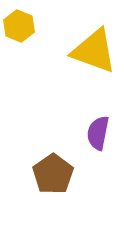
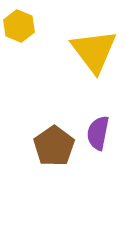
yellow triangle: rotated 33 degrees clockwise
brown pentagon: moved 1 px right, 28 px up
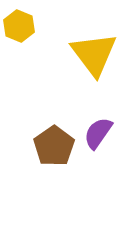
yellow triangle: moved 3 px down
purple semicircle: rotated 24 degrees clockwise
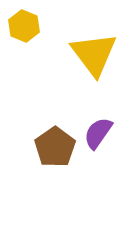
yellow hexagon: moved 5 px right
brown pentagon: moved 1 px right, 1 px down
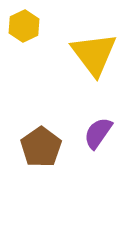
yellow hexagon: rotated 12 degrees clockwise
brown pentagon: moved 14 px left
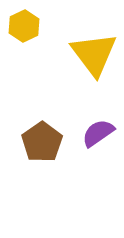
purple semicircle: rotated 20 degrees clockwise
brown pentagon: moved 1 px right, 5 px up
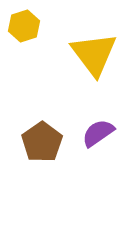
yellow hexagon: rotated 8 degrees clockwise
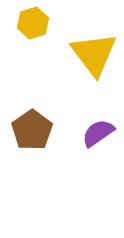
yellow hexagon: moved 9 px right, 3 px up
brown pentagon: moved 10 px left, 12 px up
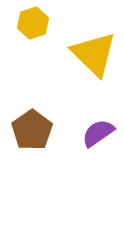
yellow triangle: rotated 9 degrees counterclockwise
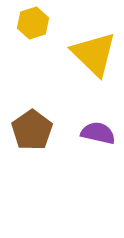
purple semicircle: rotated 48 degrees clockwise
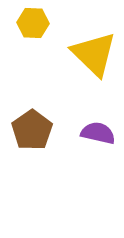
yellow hexagon: rotated 20 degrees clockwise
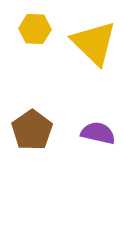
yellow hexagon: moved 2 px right, 6 px down
yellow triangle: moved 11 px up
